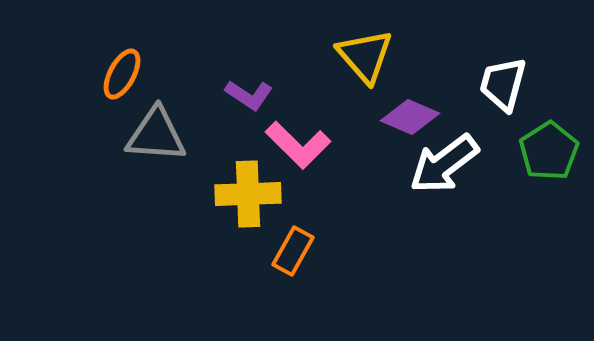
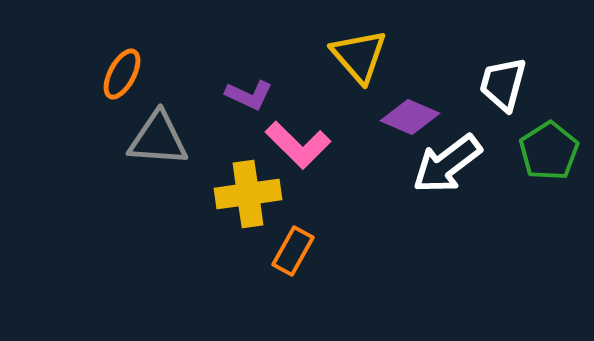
yellow triangle: moved 6 px left
purple L-shape: rotated 9 degrees counterclockwise
gray triangle: moved 2 px right, 4 px down
white arrow: moved 3 px right
yellow cross: rotated 6 degrees counterclockwise
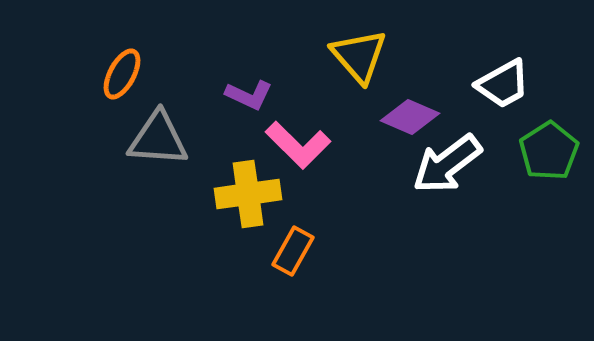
white trapezoid: rotated 134 degrees counterclockwise
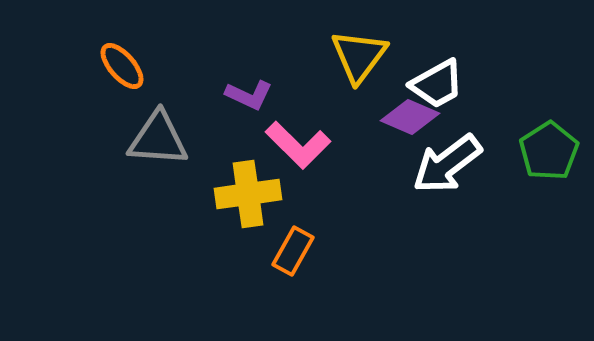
yellow triangle: rotated 18 degrees clockwise
orange ellipse: moved 8 px up; rotated 69 degrees counterclockwise
white trapezoid: moved 66 px left
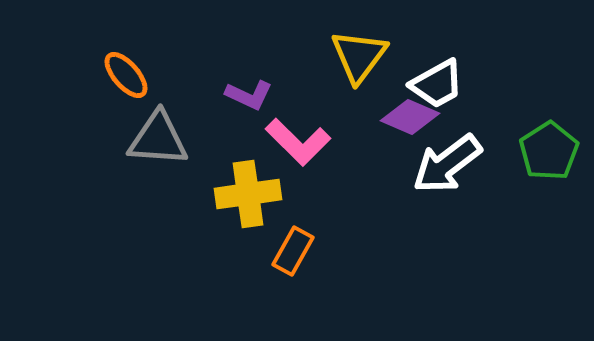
orange ellipse: moved 4 px right, 9 px down
pink L-shape: moved 3 px up
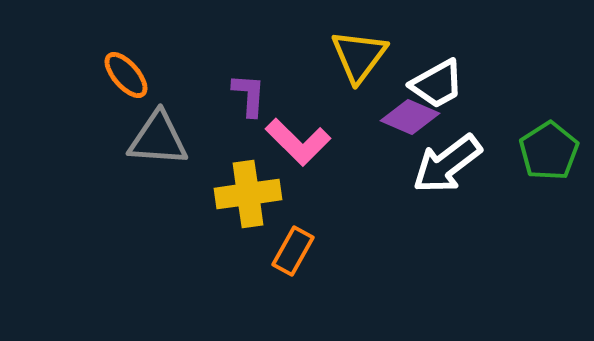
purple L-shape: rotated 111 degrees counterclockwise
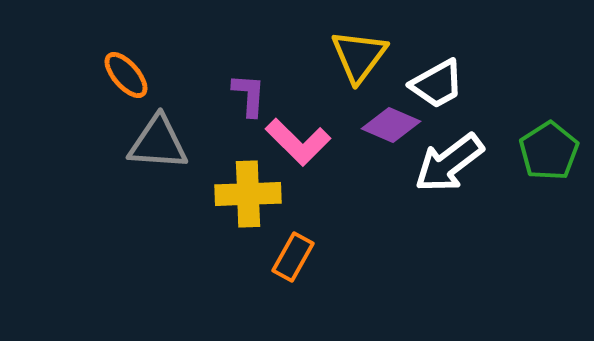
purple diamond: moved 19 px left, 8 px down
gray triangle: moved 4 px down
white arrow: moved 2 px right, 1 px up
yellow cross: rotated 6 degrees clockwise
orange rectangle: moved 6 px down
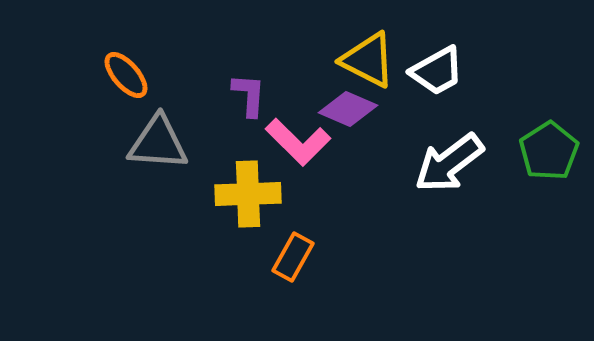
yellow triangle: moved 9 px right, 4 px down; rotated 40 degrees counterclockwise
white trapezoid: moved 13 px up
purple diamond: moved 43 px left, 16 px up
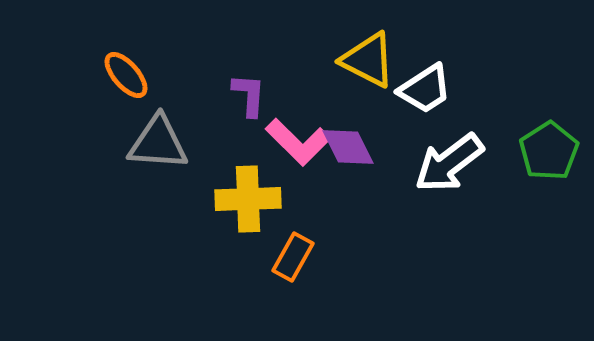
white trapezoid: moved 12 px left, 18 px down; rotated 4 degrees counterclockwise
purple diamond: moved 38 px down; rotated 40 degrees clockwise
yellow cross: moved 5 px down
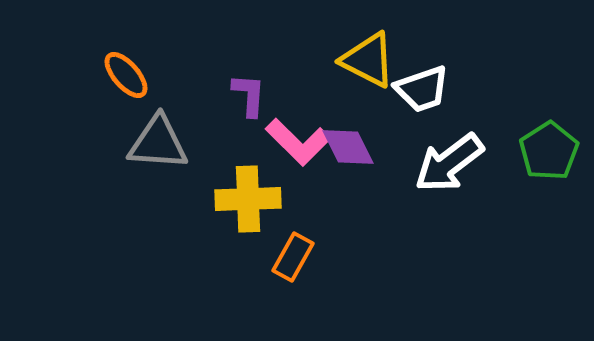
white trapezoid: moved 3 px left; rotated 14 degrees clockwise
